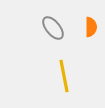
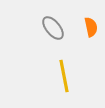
orange semicircle: rotated 12 degrees counterclockwise
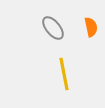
yellow line: moved 2 px up
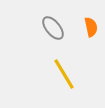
yellow line: rotated 20 degrees counterclockwise
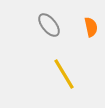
gray ellipse: moved 4 px left, 3 px up
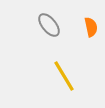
yellow line: moved 2 px down
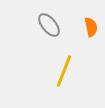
yellow line: moved 5 px up; rotated 52 degrees clockwise
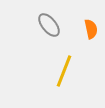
orange semicircle: moved 2 px down
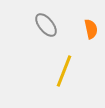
gray ellipse: moved 3 px left
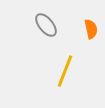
yellow line: moved 1 px right
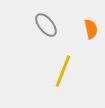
yellow line: moved 2 px left
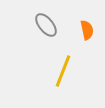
orange semicircle: moved 4 px left, 1 px down
